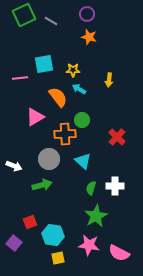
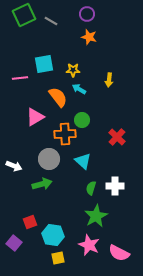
green arrow: moved 1 px up
pink star: rotated 15 degrees clockwise
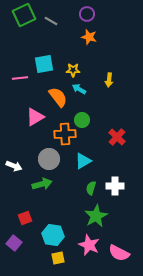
cyan triangle: rotated 48 degrees clockwise
red square: moved 5 px left, 4 px up
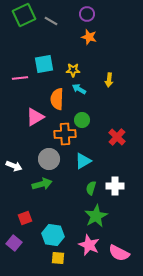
orange semicircle: moved 1 px left, 2 px down; rotated 140 degrees counterclockwise
yellow square: rotated 16 degrees clockwise
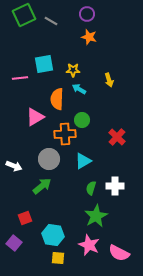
yellow arrow: rotated 24 degrees counterclockwise
green arrow: moved 2 px down; rotated 24 degrees counterclockwise
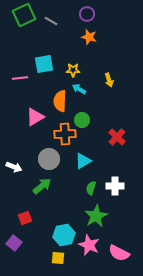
orange semicircle: moved 3 px right, 2 px down
white arrow: moved 1 px down
cyan hexagon: moved 11 px right; rotated 20 degrees counterclockwise
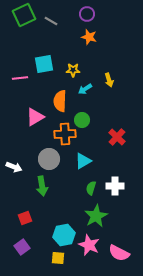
cyan arrow: moved 6 px right; rotated 64 degrees counterclockwise
green arrow: rotated 120 degrees clockwise
purple square: moved 8 px right, 4 px down; rotated 14 degrees clockwise
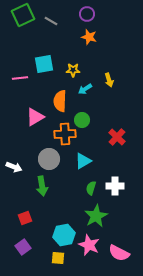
green square: moved 1 px left
purple square: moved 1 px right
